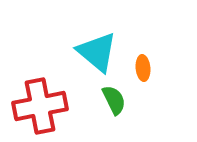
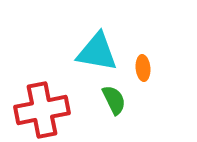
cyan triangle: rotated 30 degrees counterclockwise
red cross: moved 2 px right, 4 px down
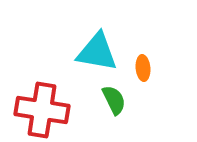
red cross: rotated 20 degrees clockwise
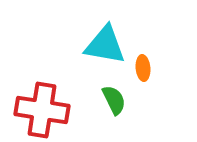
cyan triangle: moved 8 px right, 7 px up
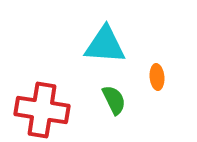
cyan triangle: rotated 6 degrees counterclockwise
orange ellipse: moved 14 px right, 9 px down
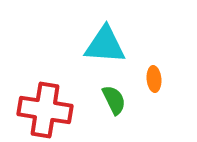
orange ellipse: moved 3 px left, 2 px down
red cross: moved 3 px right
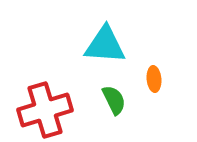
red cross: rotated 26 degrees counterclockwise
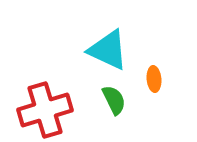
cyan triangle: moved 3 px right, 5 px down; rotated 21 degrees clockwise
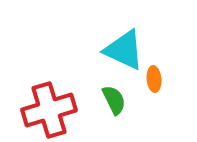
cyan triangle: moved 16 px right
red cross: moved 4 px right
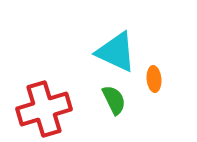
cyan triangle: moved 8 px left, 2 px down
red cross: moved 5 px left, 1 px up
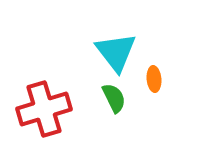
cyan triangle: rotated 27 degrees clockwise
green semicircle: moved 2 px up
